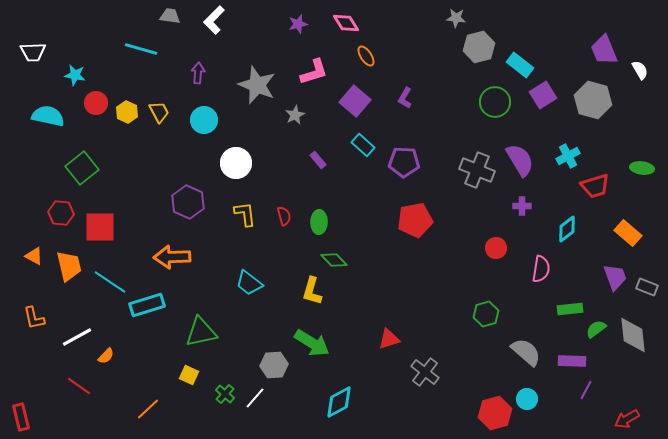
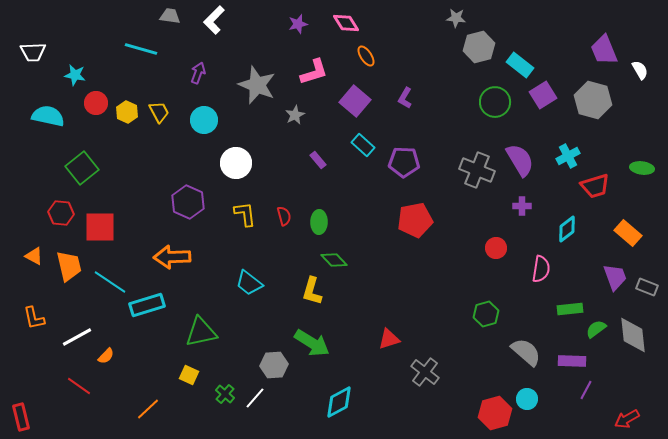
purple arrow at (198, 73): rotated 15 degrees clockwise
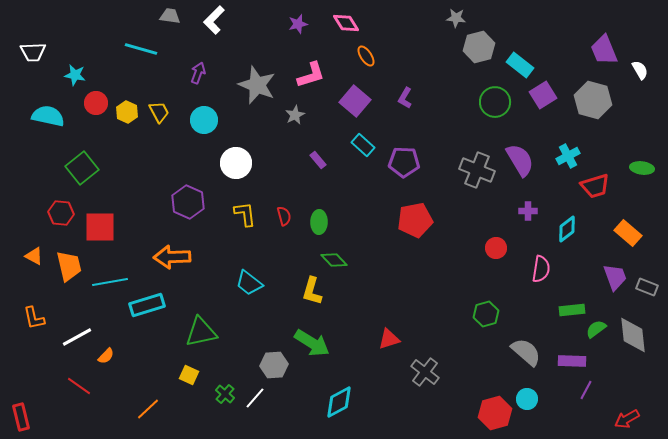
pink L-shape at (314, 72): moved 3 px left, 3 px down
purple cross at (522, 206): moved 6 px right, 5 px down
cyan line at (110, 282): rotated 44 degrees counterclockwise
green rectangle at (570, 309): moved 2 px right, 1 px down
